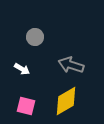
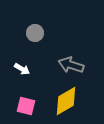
gray circle: moved 4 px up
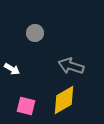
gray arrow: moved 1 px down
white arrow: moved 10 px left
yellow diamond: moved 2 px left, 1 px up
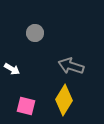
yellow diamond: rotated 28 degrees counterclockwise
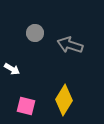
gray arrow: moved 1 px left, 21 px up
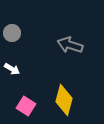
gray circle: moved 23 px left
yellow diamond: rotated 16 degrees counterclockwise
pink square: rotated 18 degrees clockwise
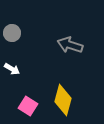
yellow diamond: moved 1 px left
pink square: moved 2 px right
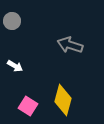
gray circle: moved 12 px up
white arrow: moved 3 px right, 3 px up
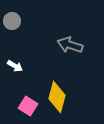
yellow diamond: moved 6 px left, 3 px up
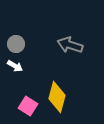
gray circle: moved 4 px right, 23 px down
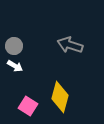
gray circle: moved 2 px left, 2 px down
yellow diamond: moved 3 px right
